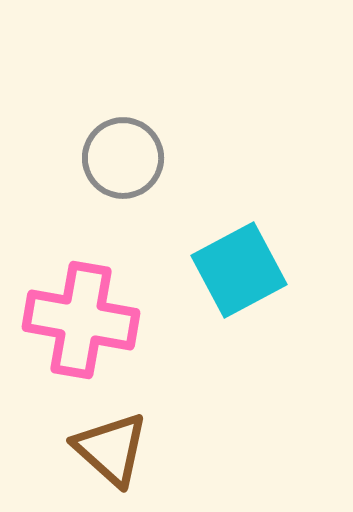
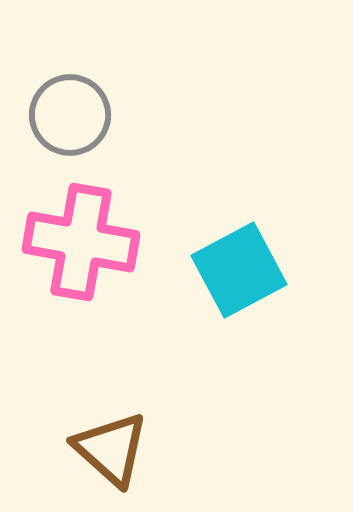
gray circle: moved 53 px left, 43 px up
pink cross: moved 78 px up
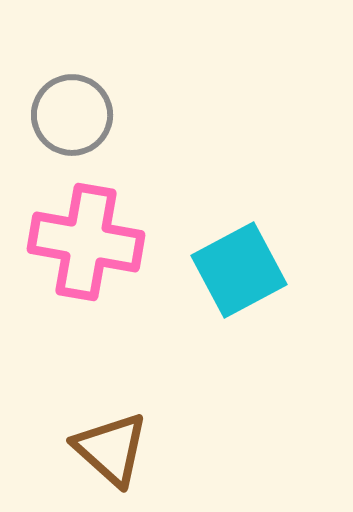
gray circle: moved 2 px right
pink cross: moved 5 px right
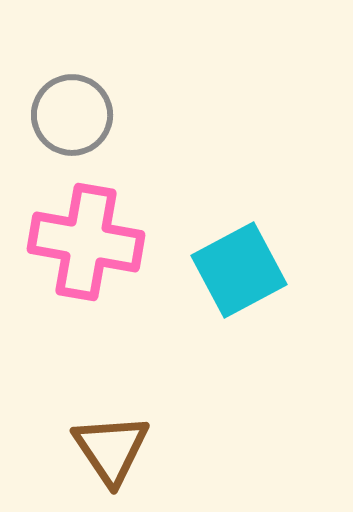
brown triangle: rotated 14 degrees clockwise
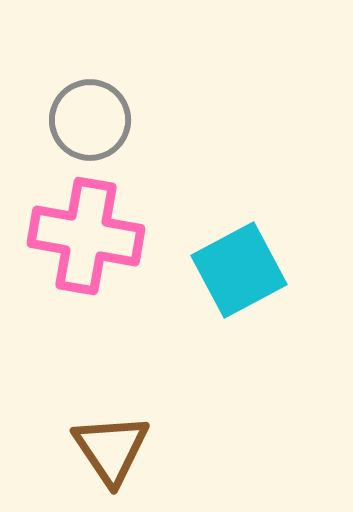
gray circle: moved 18 px right, 5 px down
pink cross: moved 6 px up
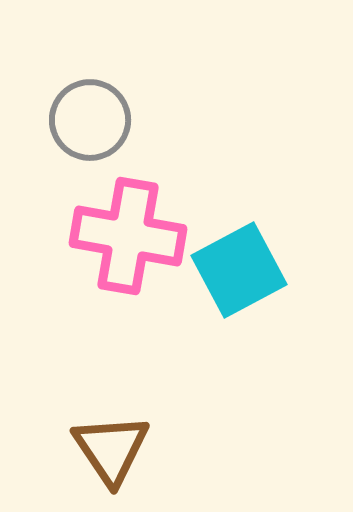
pink cross: moved 42 px right
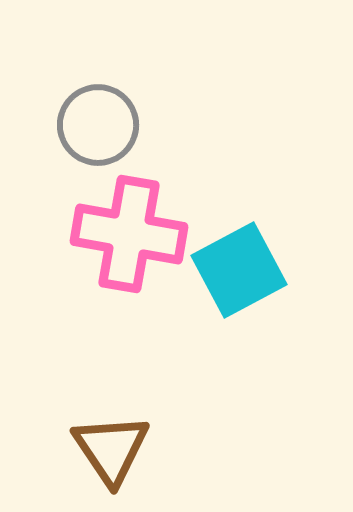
gray circle: moved 8 px right, 5 px down
pink cross: moved 1 px right, 2 px up
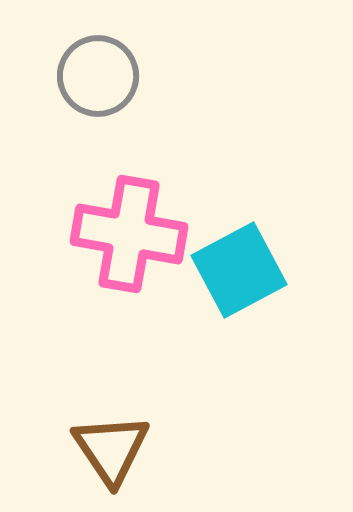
gray circle: moved 49 px up
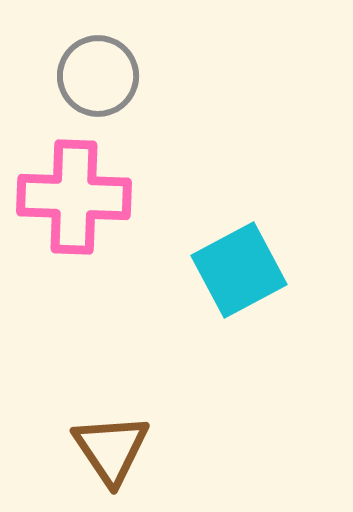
pink cross: moved 55 px left, 37 px up; rotated 8 degrees counterclockwise
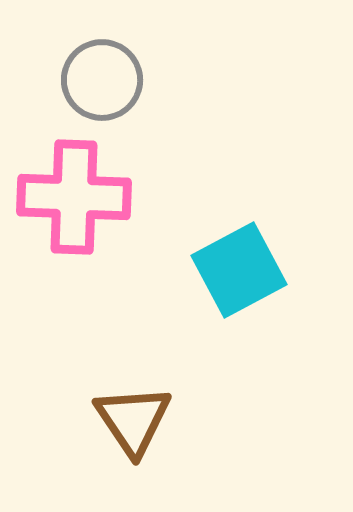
gray circle: moved 4 px right, 4 px down
brown triangle: moved 22 px right, 29 px up
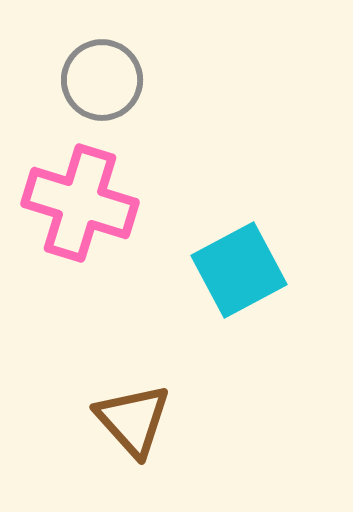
pink cross: moved 6 px right, 6 px down; rotated 15 degrees clockwise
brown triangle: rotated 8 degrees counterclockwise
